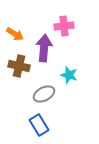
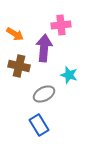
pink cross: moved 3 px left, 1 px up
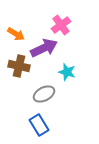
pink cross: rotated 30 degrees counterclockwise
orange arrow: moved 1 px right
purple arrow: rotated 60 degrees clockwise
cyan star: moved 2 px left, 3 px up
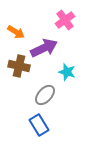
pink cross: moved 4 px right, 5 px up
orange arrow: moved 2 px up
gray ellipse: moved 1 px right, 1 px down; rotated 20 degrees counterclockwise
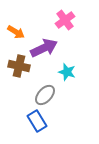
blue rectangle: moved 2 px left, 4 px up
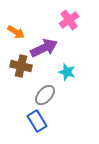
pink cross: moved 4 px right
brown cross: moved 2 px right
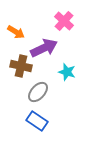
pink cross: moved 5 px left, 1 px down; rotated 12 degrees counterclockwise
gray ellipse: moved 7 px left, 3 px up
blue rectangle: rotated 25 degrees counterclockwise
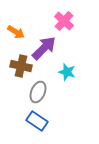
purple arrow: rotated 20 degrees counterclockwise
gray ellipse: rotated 20 degrees counterclockwise
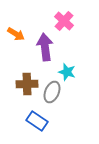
orange arrow: moved 2 px down
purple arrow: moved 1 px right, 1 px up; rotated 52 degrees counterclockwise
brown cross: moved 6 px right, 18 px down; rotated 15 degrees counterclockwise
gray ellipse: moved 14 px right
